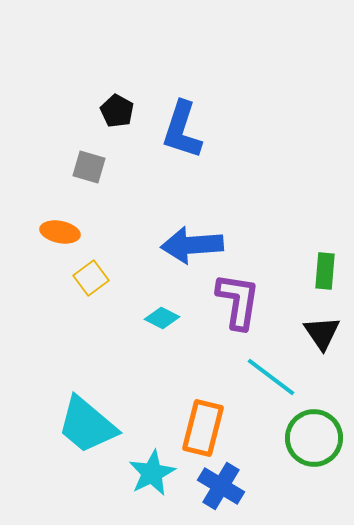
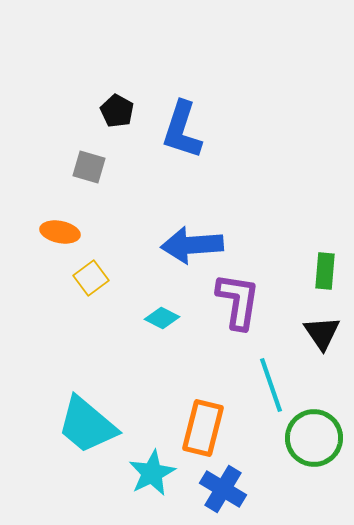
cyan line: moved 8 px down; rotated 34 degrees clockwise
blue cross: moved 2 px right, 3 px down
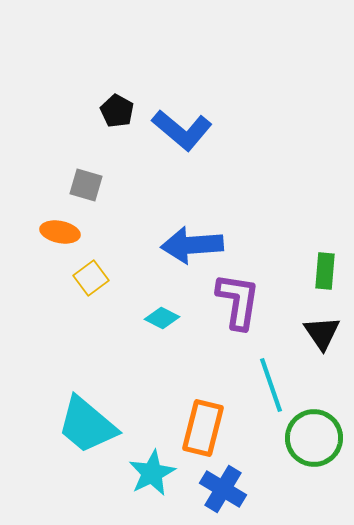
blue L-shape: rotated 68 degrees counterclockwise
gray square: moved 3 px left, 18 px down
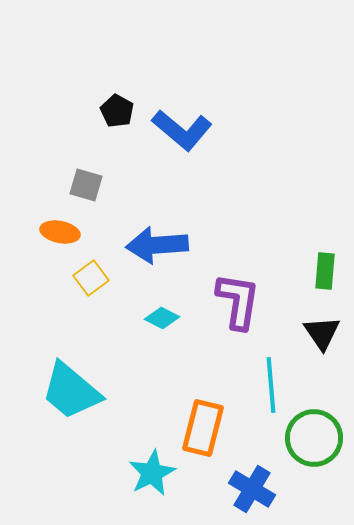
blue arrow: moved 35 px left
cyan line: rotated 14 degrees clockwise
cyan trapezoid: moved 16 px left, 34 px up
blue cross: moved 29 px right
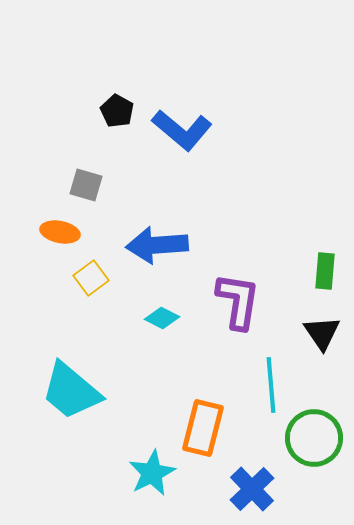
blue cross: rotated 15 degrees clockwise
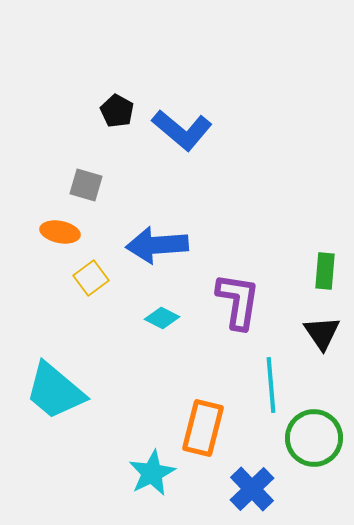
cyan trapezoid: moved 16 px left
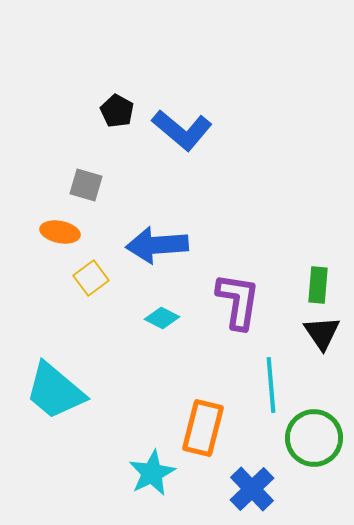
green rectangle: moved 7 px left, 14 px down
